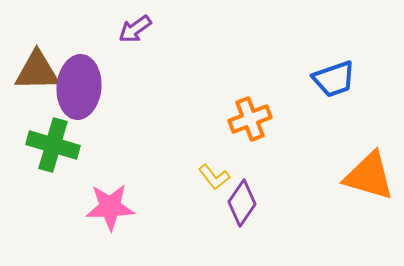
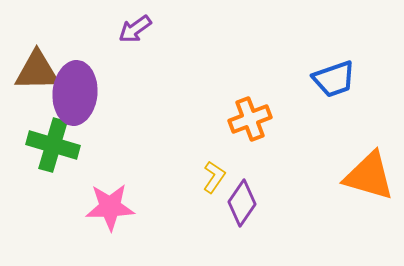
purple ellipse: moved 4 px left, 6 px down
yellow L-shape: rotated 108 degrees counterclockwise
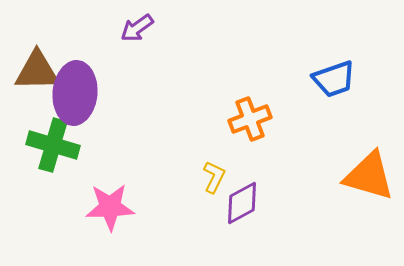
purple arrow: moved 2 px right, 1 px up
yellow L-shape: rotated 8 degrees counterclockwise
purple diamond: rotated 27 degrees clockwise
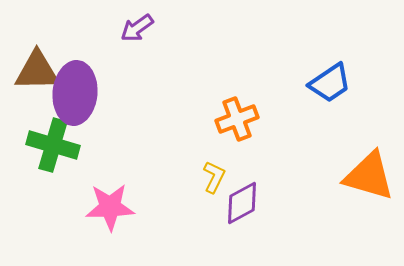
blue trapezoid: moved 4 px left, 4 px down; rotated 15 degrees counterclockwise
orange cross: moved 13 px left
